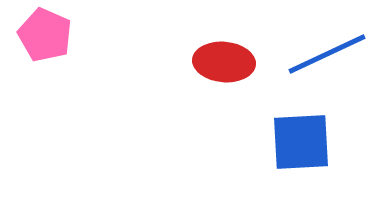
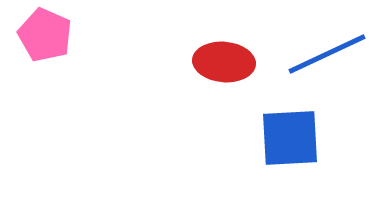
blue square: moved 11 px left, 4 px up
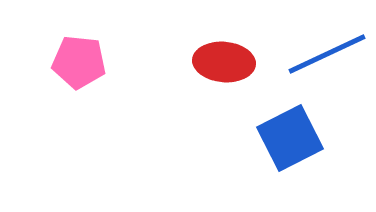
pink pentagon: moved 34 px right, 27 px down; rotated 18 degrees counterclockwise
blue square: rotated 24 degrees counterclockwise
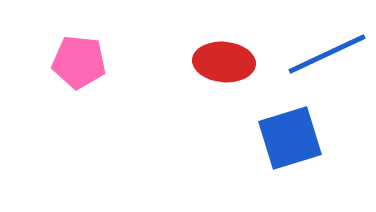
blue square: rotated 10 degrees clockwise
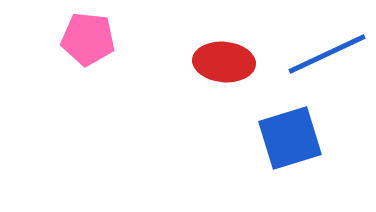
pink pentagon: moved 9 px right, 23 px up
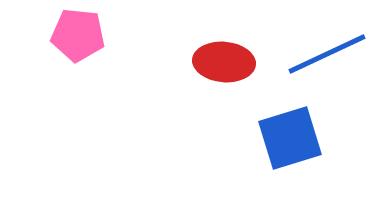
pink pentagon: moved 10 px left, 4 px up
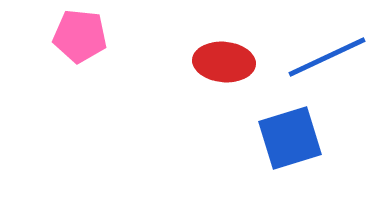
pink pentagon: moved 2 px right, 1 px down
blue line: moved 3 px down
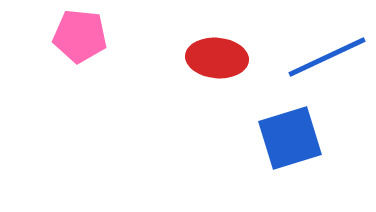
red ellipse: moved 7 px left, 4 px up
